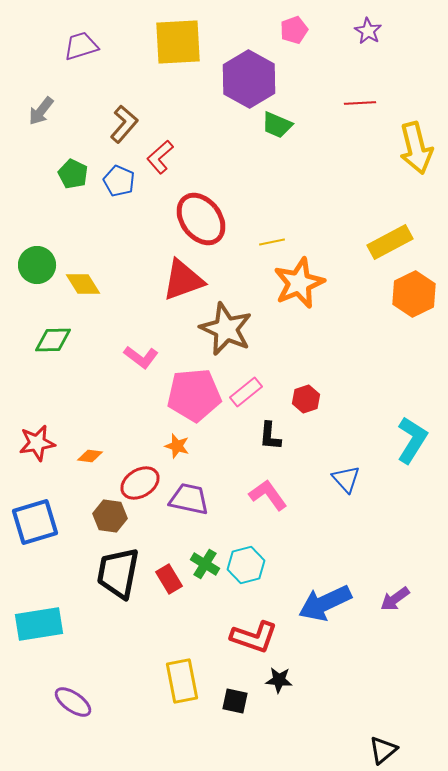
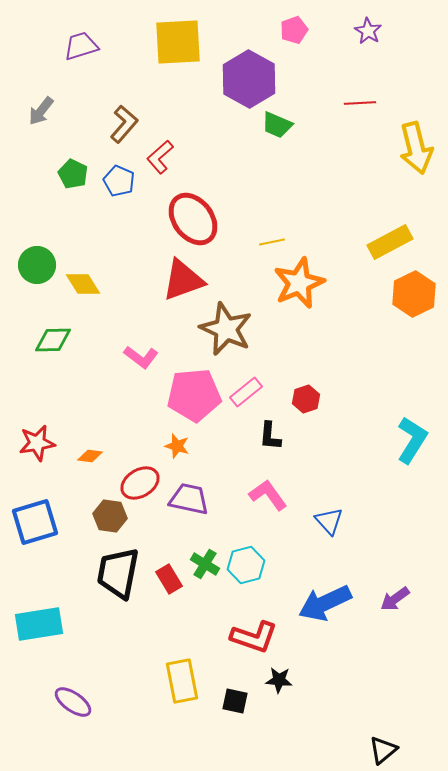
red ellipse at (201, 219): moved 8 px left
blue triangle at (346, 479): moved 17 px left, 42 px down
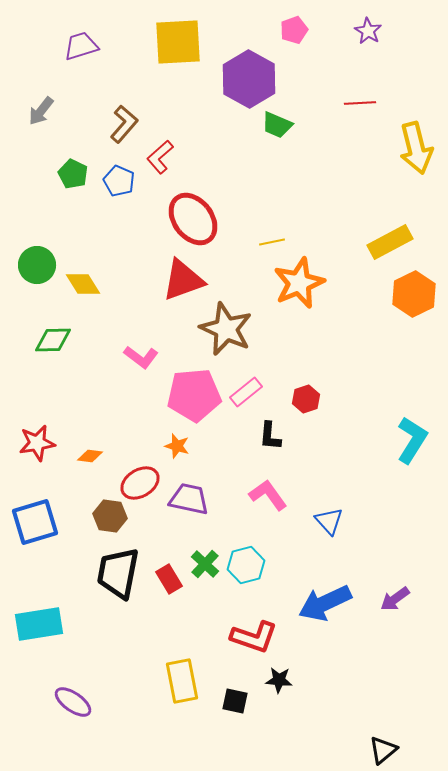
green cross at (205, 564): rotated 12 degrees clockwise
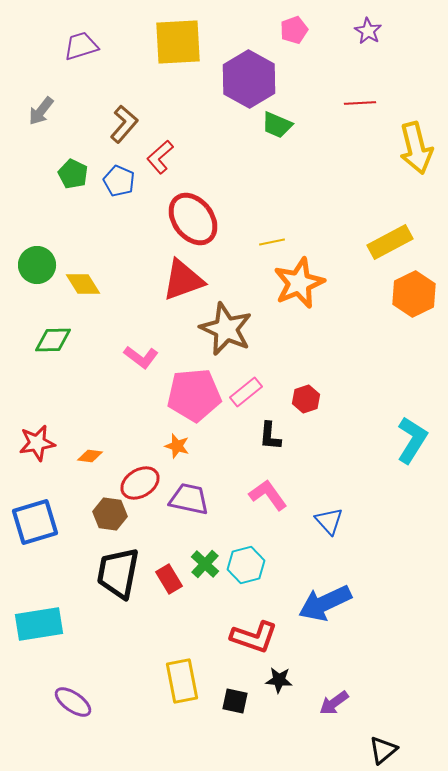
brown hexagon at (110, 516): moved 2 px up
purple arrow at (395, 599): moved 61 px left, 104 px down
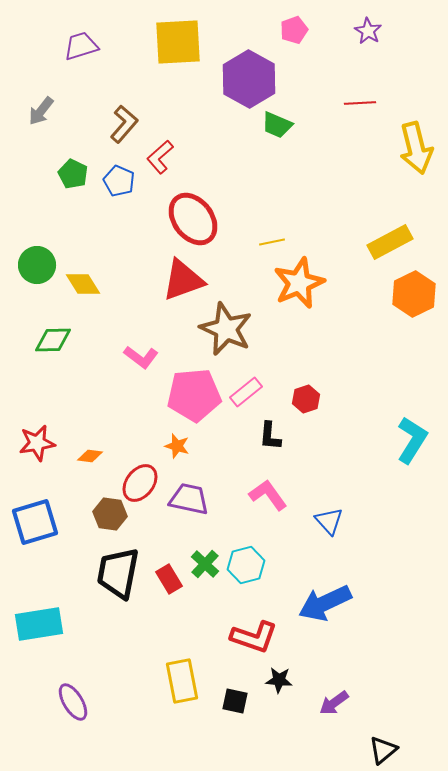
red ellipse at (140, 483): rotated 21 degrees counterclockwise
purple ellipse at (73, 702): rotated 24 degrees clockwise
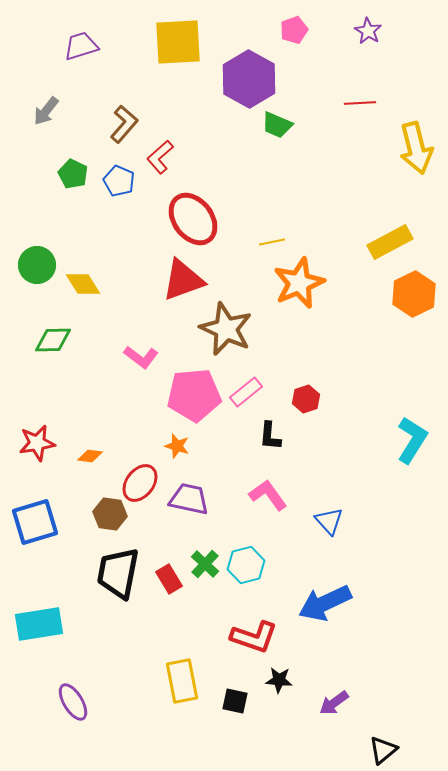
gray arrow at (41, 111): moved 5 px right
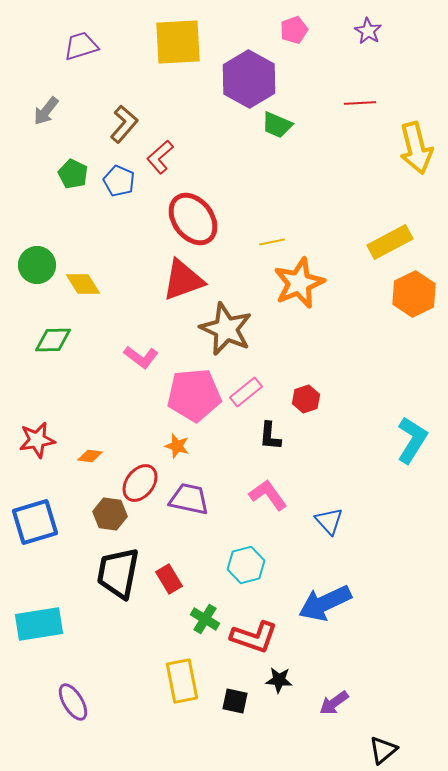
red star at (37, 443): moved 3 px up
green cross at (205, 564): moved 55 px down; rotated 12 degrees counterclockwise
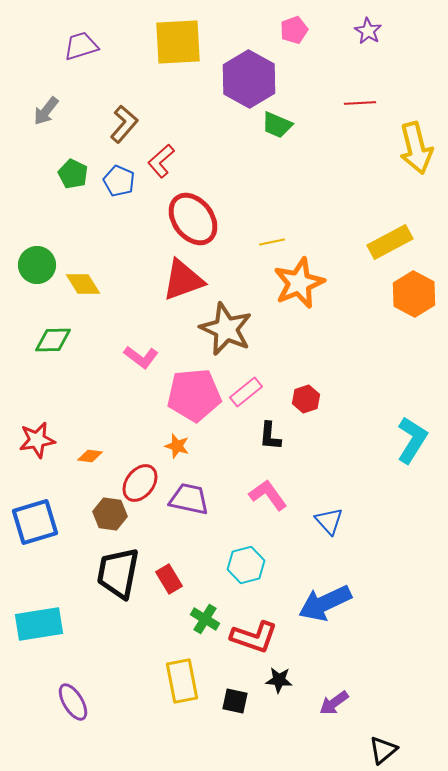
red L-shape at (160, 157): moved 1 px right, 4 px down
orange hexagon at (414, 294): rotated 6 degrees counterclockwise
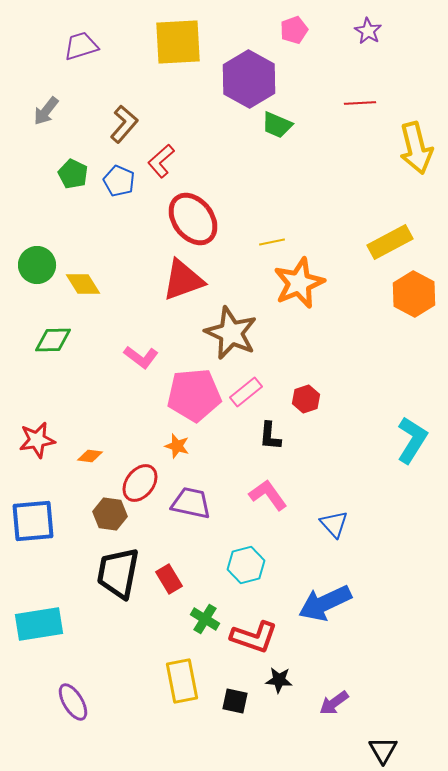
brown star at (226, 329): moved 5 px right, 4 px down
purple trapezoid at (189, 499): moved 2 px right, 4 px down
blue triangle at (329, 521): moved 5 px right, 3 px down
blue square at (35, 522): moved 2 px left, 1 px up; rotated 12 degrees clockwise
black triangle at (383, 750): rotated 20 degrees counterclockwise
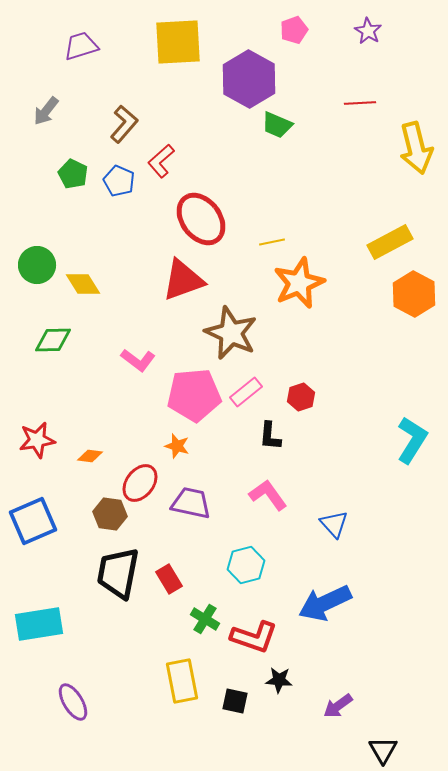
red ellipse at (193, 219): moved 8 px right
pink L-shape at (141, 357): moved 3 px left, 3 px down
red hexagon at (306, 399): moved 5 px left, 2 px up
blue square at (33, 521): rotated 18 degrees counterclockwise
purple arrow at (334, 703): moved 4 px right, 3 px down
